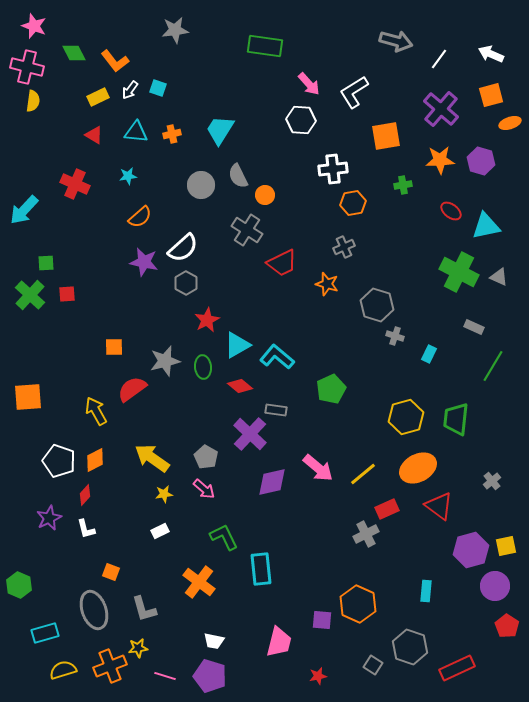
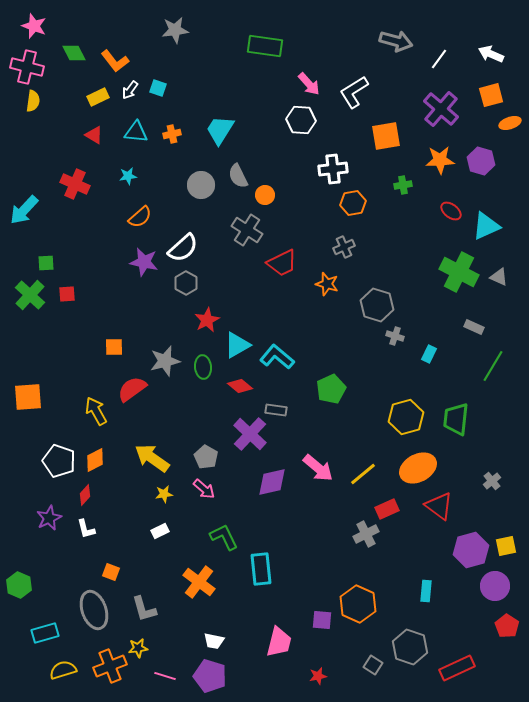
cyan triangle at (486, 226): rotated 12 degrees counterclockwise
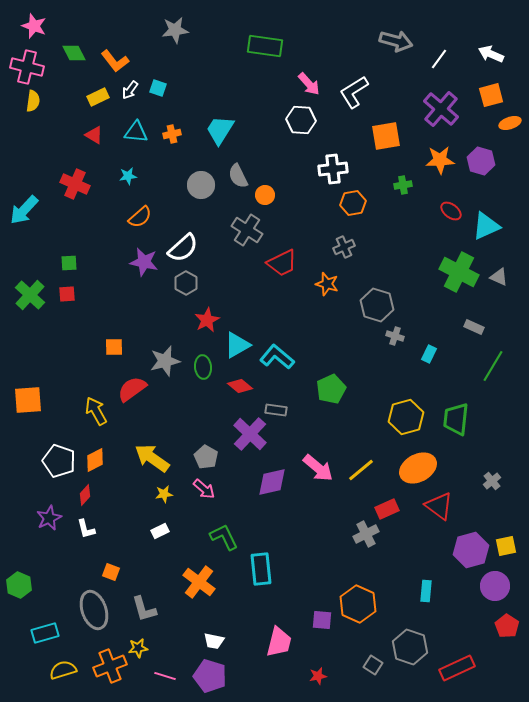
green square at (46, 263): moved 23 px right
orange square at (28, 397): moved 3 px down
yellow line at (363, 474): moved 2 px left, 4 px up
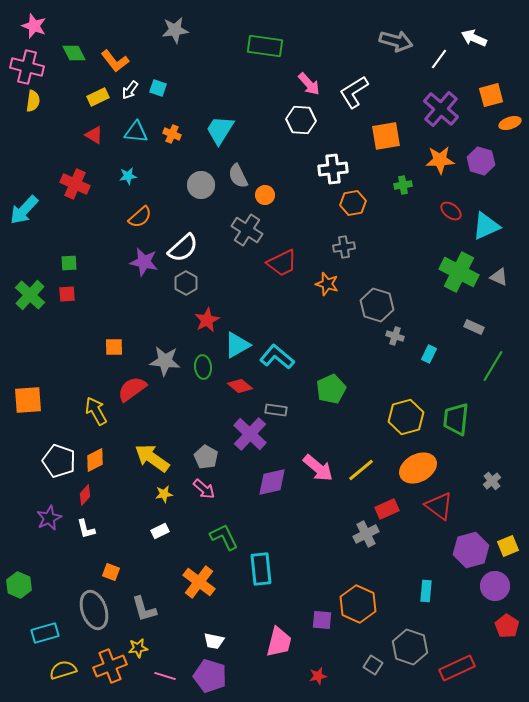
white arrow at (491, 54): moved 17 px left, 16 px up
orange cross at (172, 134): rotated 36 degrees clockwise
gray cross at (344, 247): rotated 15 degrees clockwise
gray star at (165, 361): rotated 20 degrees clockwise
yellow square at (506, 546): moved 2 px right; rotated 10 degrees counterclockwise
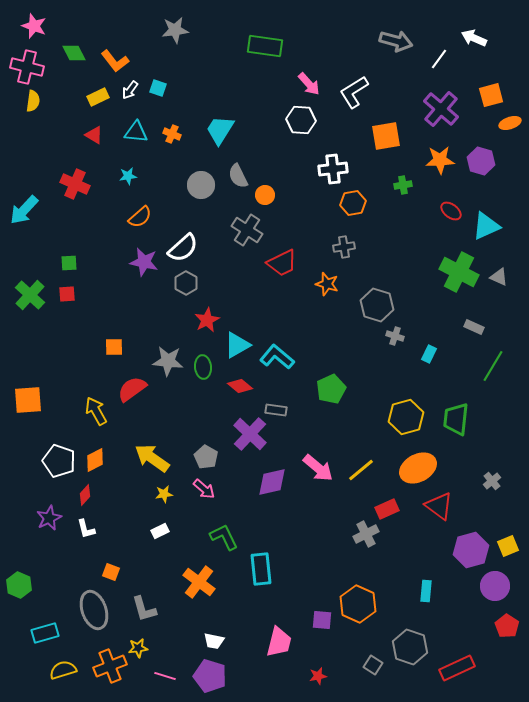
gray star at (165, 361): moved 3 px right
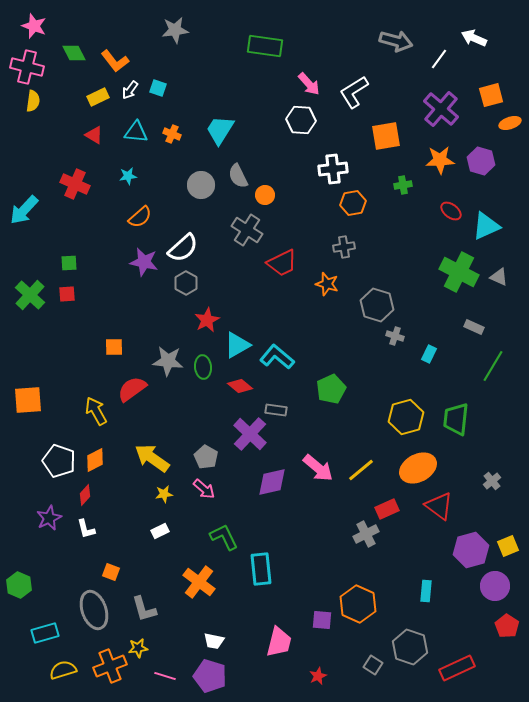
red star at (318, 676): rotated 12 degrees counterclockwise
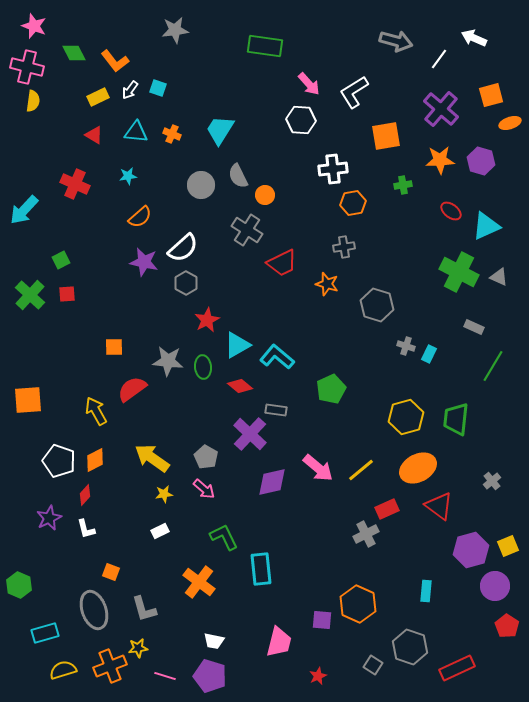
green square at (69, 263): moved 8 px left, 3 px up; rotated 24 degrees counterclockwise
gray cross at (395, 336): moved 11 px right, 10 px down
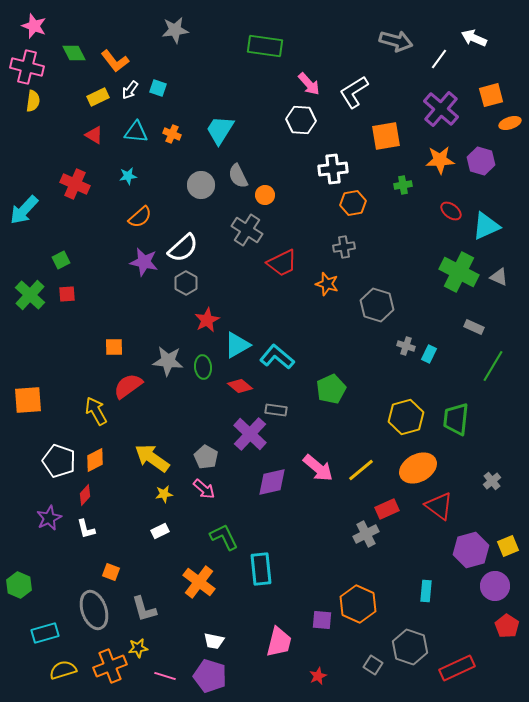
red semicircle at (132, 389): moved 4 px left, 3 px up
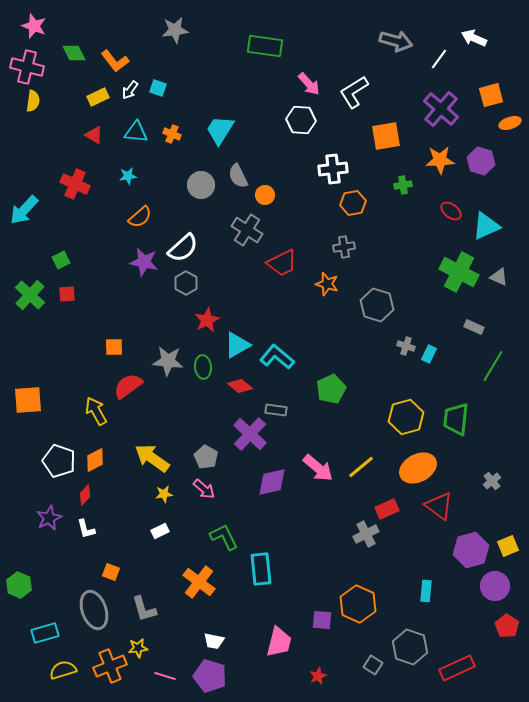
yellow line at (361, 470): moved 3 px up
